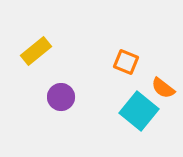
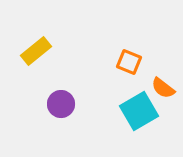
orange square: moved 3 px right
purple circle: moved 7 px down
cyan square: rotated 21 degrees clockwise
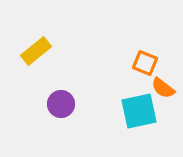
orange square: moved 16 px right, 1 px down
cyan square: rotated 18 degrees clockwise
